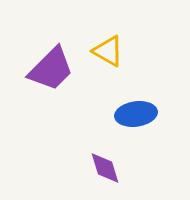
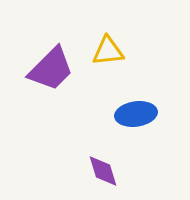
yellow triangle: rotated 36 degrees counterclockwise
purple diamond: moved 2 px left, 3 px down
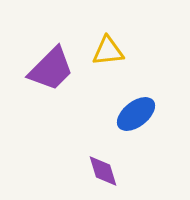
blue ellipse: rotated 30 degrees counterclockwise
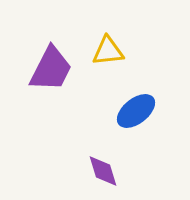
purple trapezoid: rotated 18 degrees counterclockwise
blue ellipse: moved 3 px up
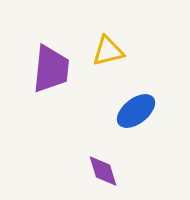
yellow triangle: rotated 8 degrees counterclockwise
purple trapezoid: rotated 21 degrees counterclockwise
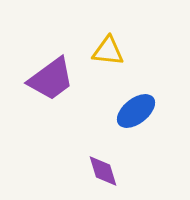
yellow triangle: rotated 20 degrees clockwise
purple trapezoid: moved 10 px down; rotated 48 degrees clockwise
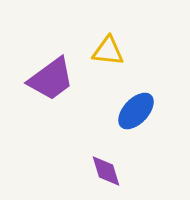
blue ellipse: rotated 9 degrees counterclockwise
purple diamond: moved 3 px right
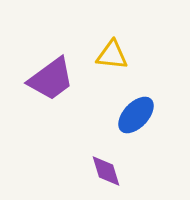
yellow triangle: moved 4 px right, 4 px down
blue ellipse: moved 4 px down
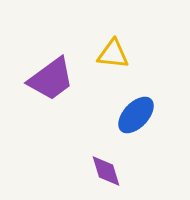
yellow triangle: moved 1 px right, 1 px up
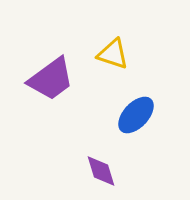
yellow triangle: rotated 12 degrees clockwise
purple diamond: moved 5 px left
